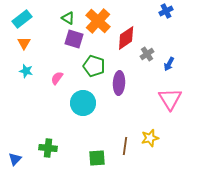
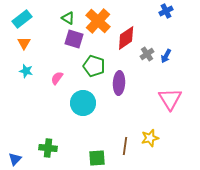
blue arrow: moved 3 px left, 8 px up
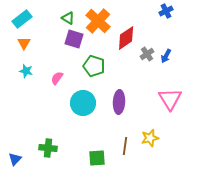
purple ellipse: moved 19 px down
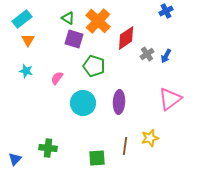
orange triangle: moved 4 px right, 3 px up
pink triangle: rotated 25 degrees clockwise
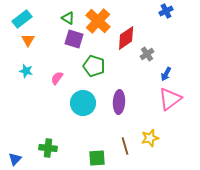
blue arrow: moved 18 px down
brown line: rotated 24 degrees counterclockwise
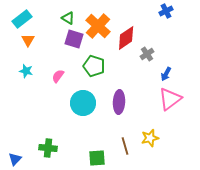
orange cross: moved 5 px down
pink semicircle: moved 1 px right, 2 px up
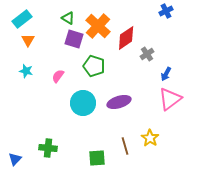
purple ellipse: rotated 70 degrees clockwise
yellow star: rotated 24 degrees counterclockwise
